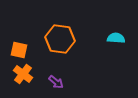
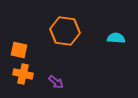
orange hexagon: moved 5 px right, 8 px up
orange cross: rotated 24 degrees counterclockwise
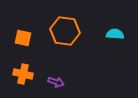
cyan semicircle: moved 1 px left, 4 px up
orange square: moved 4 px right, 12 px up
purple arrow: rotated 21 degrees counterclockwise
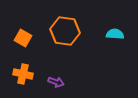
orange square: rotated 18 degrees clockwise
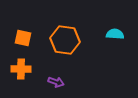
orange hexagon: moved 9 px down
orange square: rotated 18 degrees counterclockwise
orange cross: moved 2 px left, 5 px up; rotated 12 degrees counterclockwise
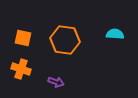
orange cross: rotated 18 degrees clockwise
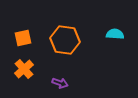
orange square: rotated 24 degrees counterclockwise
orange cross: moved 3 px right; rotated 30 degrees clockwise
purple arrow: moved 4 px right, 1 px down
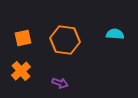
orange cross: moved 3 px left, 2 px down
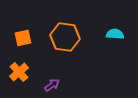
orange hexagon: moved 3 px up
orange cross: moved 2 px left, 1 px down
purple arrow: moved 8 px left, 2 px down; rotated 56 degrees counterclockwise
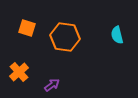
cyan semicircle: moved 2 px right, 1 px down; rotated 108 degrees counterclockwise
orange square: moved 4 px right, 10 px up; rotated 30 degrees clockwise
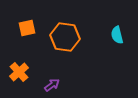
orange square: rotated 30 degrees counterclockwise
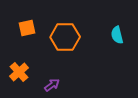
orange hexagon: rotated 8 degrees counterclockwise
